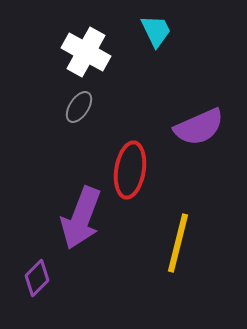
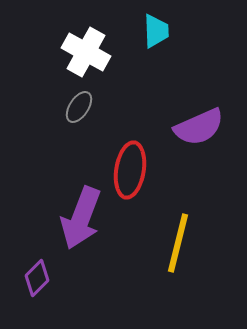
cyan trapezoid: rotated 24 degrees clockwise
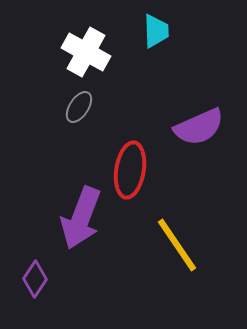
yellow line: moved 1 px left, 2 px down; rotated 48 degrees counterclockwise
purple diamond: moved 2 px left, 1 px down; rotated 12 degrees counterclockwise
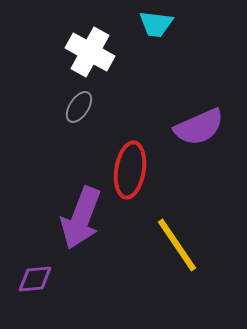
cyan trapezoid: moved 7 px up; rotated 99 degrees clockwise
white cross: moved 4 px right
purple diamond: rotated 51 degrees clockwise
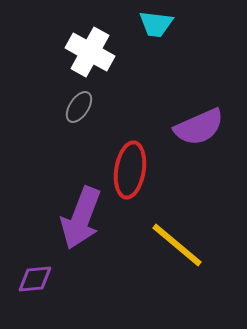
yellow line: rotated 16 degrees counterclockwise
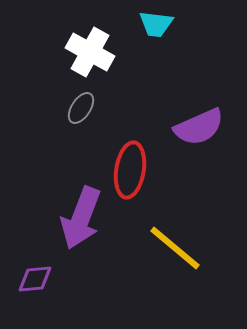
gray ellipse: moved 2 px right, 1 px down
yellow line: moved 2 px left, 3 px down
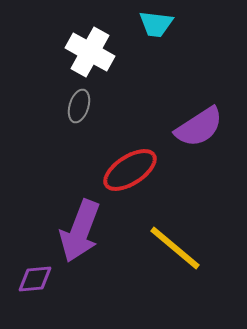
gray ellipse: moved 2 px left, 2 px up; rotated 16 degrees counterclockwise
purple semicircle: rotated 9 degrees counterclockwise
red ellipse: rotated 48 degrees clockwise
purple arrow: moved 1 px left, 13 px down
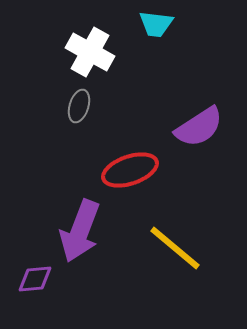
red ellipse: rotated 14 degrees clockwise
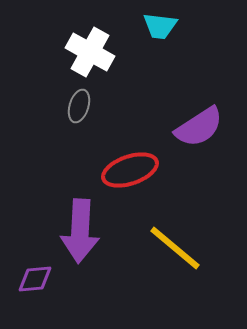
cyan trapezoid: moved 4 px right, 2 px down
purple arrow: rotated 18 degrees counterclockwise
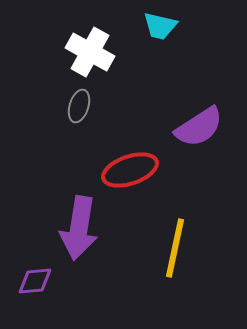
cyan trapezoid: rotated 6 degrees clockwise
purple arrow: moved 1 px left, 3 px up; rotated 6 degrees clockwise
yellow line: rotated 62 degrees clockwise
purple diamond: moved 2 px down
